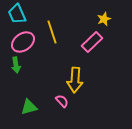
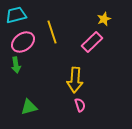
cyan trapezoid: moved 1 px left, 1 px down; rotated 100 degrees clockwise
pink semicircle: moved 18 px right, 4 px down; rotated 24 degrees clockwise
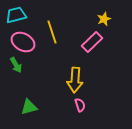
pink ellipse: rotated 65 degrees clockwise
green arrow: rotated 21 degrees counterclockwise
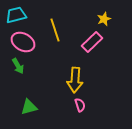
yellow line: moved 3 px right, 2 px up
green arrow: moved 2 px right, 1 px down
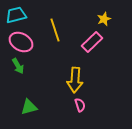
pink ellipse: moved 2 px left
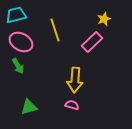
pink semicircle: moved 8 px left; rotated 56 degrees counterclockwise
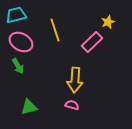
yellow star: moved 4 px right, 3 px down
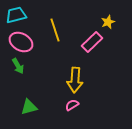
pink semicircle: rotated 48 degrees counterclockwise
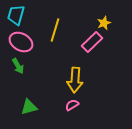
cyan trapezoid: rotated 60 degrees counterclockwise
yellow star: moved 4 px left, 1 px down
yellow line: rotated 35 degrees clockwise
